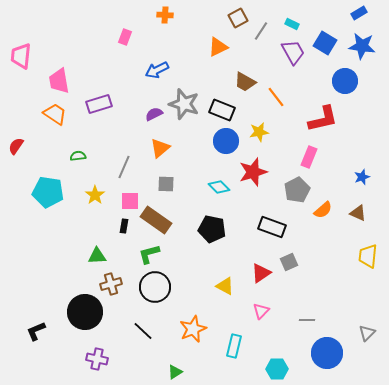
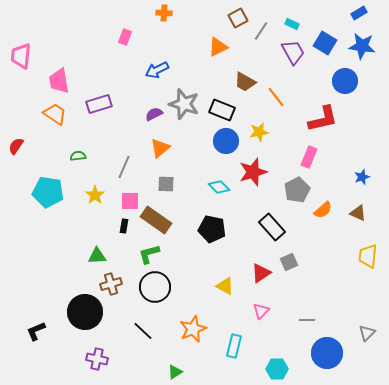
orange cross at (165, 15): moved 1 px left, 2 px up
black rectangle at (272, 227): rotated 28 degrees clockwise
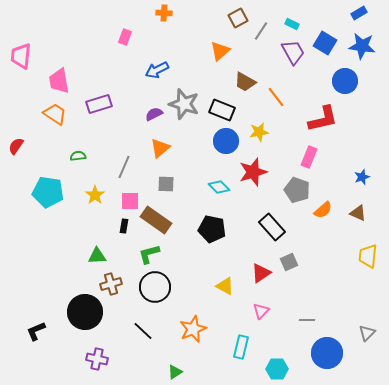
orange triangle at (218, 47): moved 2 px right, 4 px down; rotated 15 degrees counterclockwise
gray pentagon at (297, 190): rotated 25 degrees counterclockwise
cyan rectangle at (234, 346): moved 7 px right, 1 px down
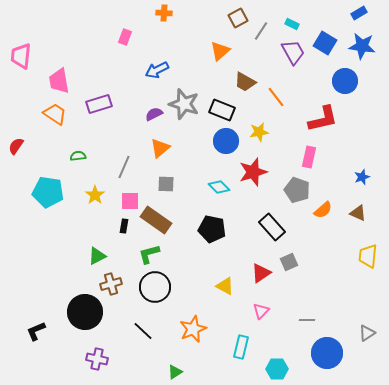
pink rectangle at (309, 157): rotated 10 degrees counterclockwise
green triangle at (97, 256): rotated 24 degrees counterclockwise
gray triangle at (367, 333): rotated 12 degrees clockwise
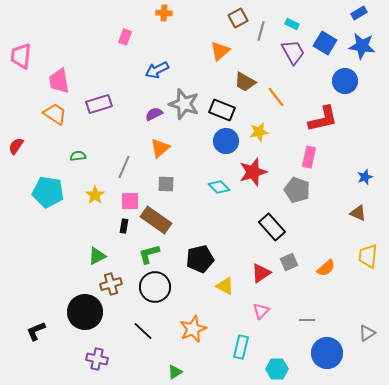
gray line at (261, 31): rotated 18 degrees counterclockwise
blue star at (362, 177): moved 3 px right
orange semicircle at (323, 210): moved 3 px right, 58 px down
black pentagon at (212, 229): moved 12 px left, 30 px down; rotated 24 degrees counterclockwise
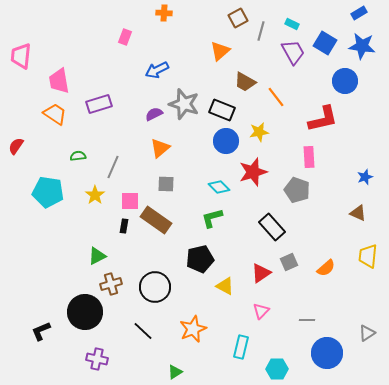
pink rectangle at (309, 157): rotated 15 degrees counterclockwise
gray line at (124, 167): moved 11 px left
green L-shape at (149, 254): moved 63 px right, 36 px up
black L-shape at (36, 331): moved 5 px right
